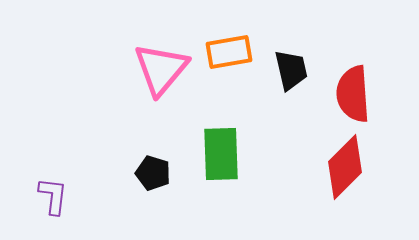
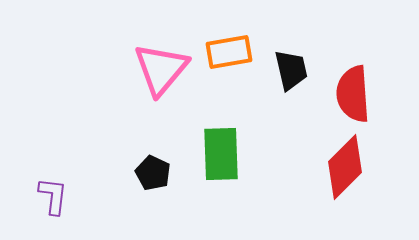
black pentagon: rotated 8 degrees clockwise
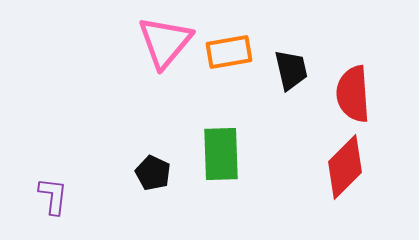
pink triangle: moved 4 px right, 27 px up
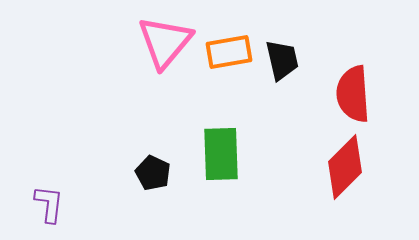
black trapezoid: moved 9 px left, 10 px up
purple L-shape: moved 4 px left, 8 px down
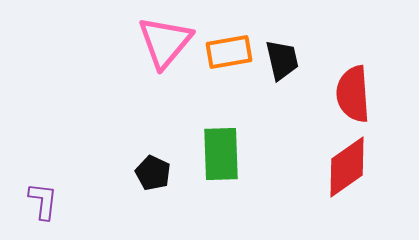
red diamond: moved 2 px right; rotated 10 degrees clockwise
purple L-shape: moved 6 px left, 3 px up
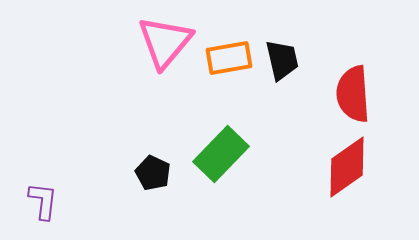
orange rectangle: moved 6 px down
green rectangle: rotated 46 degrees clockwise
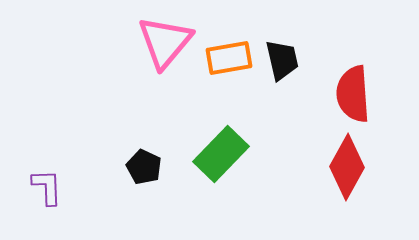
red diamond: rotated 26 degrees counterclockwise
black pentagon: moved 9 px left, 6 px up
purple L-shape: moved 4 px right, 14 px up; rotated 9 degrees counterclockwise
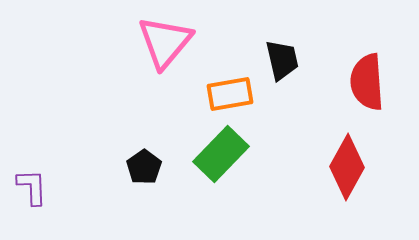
orange rectangle: moved 1 px right, 36 px down
red semicircle: moved 14 px right, 12 px up
black pentagon: rotated 12 degrees clockwise
purple L-shape: moved 15 px left
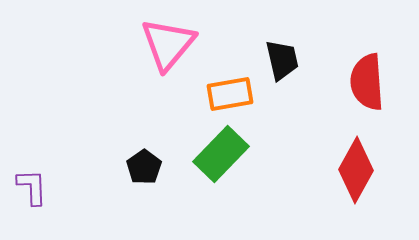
pink triangle: moved 3 px right, 2 px down
red diamond: moved 9 px right, 3 px down
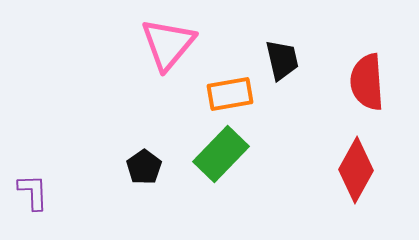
purple L-shape: moved 1 px right, 5 px down
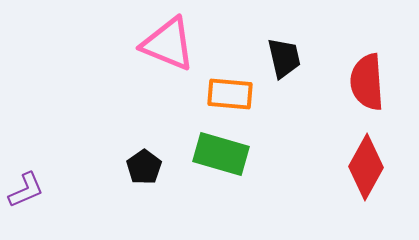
pink triangle: rotated 48 degrees counterclockwise
black trapezoid: moved 2 px right, 2 px up
orange rectangle: rotated 15 degrees clockwise
green rectangle: rotated 62 degrees clockwise
red diamond: moved 10 px right, 3 px up
purple L-shape: moved 7 px left, 2 px up; rotated 69 degrees clockwise
